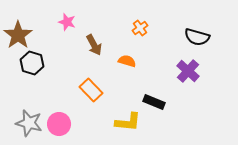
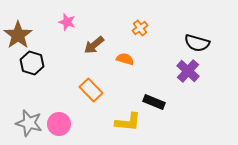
black semicircle: moved 6 px down
brown arrow: rotated 80 degrees clockwise
orange semicircle: moved 2 px left, 2 px up
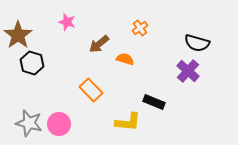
brown arrow: moved 5 px right, 1 px up
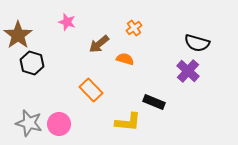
orange cross: moved 6 px left
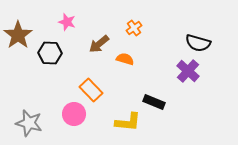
black semicircle: moved 1 px right
black hexagon: moved 18 px right, 10 px up; rotated 15 degrees counterclockwise
pink circle: moved 15 px right, 10 px up
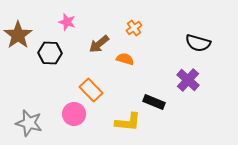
purple cross: moved 9 px down
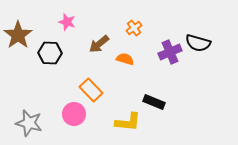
purple cross: moved 18 px left, 28 px up; rotated 25 degrees clockwise
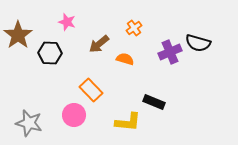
pink circle: moved 1 px down
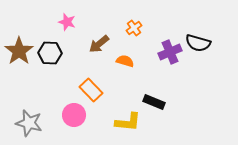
brown star: moved 1 px right, 16 px down
orange semicircle: moved 2 px down
